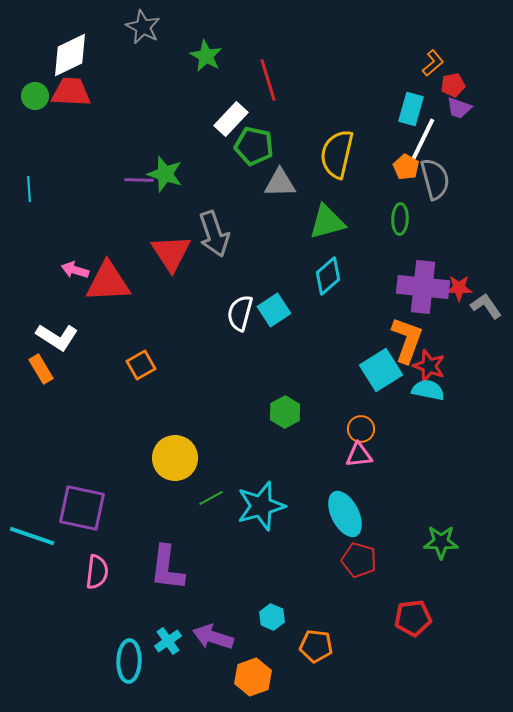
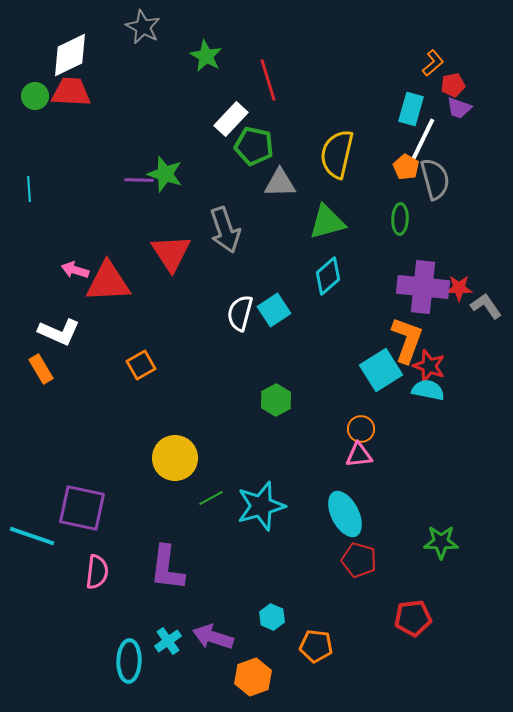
gray arrow at (214, 234): moved 11 px right, 4 px up
white L-shape at (57, 337): moved 2 px right, 5 px up; rotated 9 degrees counterclockwise
green hexagon at (285, 412): moved 9 px left, 12 px up
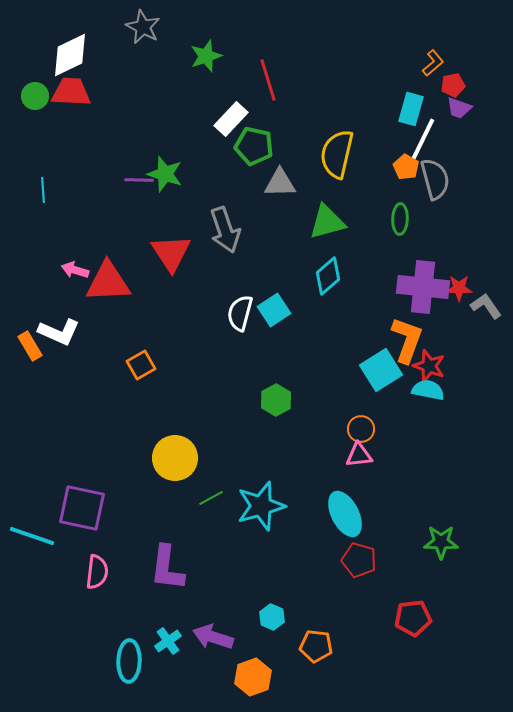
green star at (206, 56): rotated 24 degrees clockwise
cyan line at (29, 189): moved 14 px right, 1 px down
orange rectangle at (41, 369): moved 11 px left, 23 px up
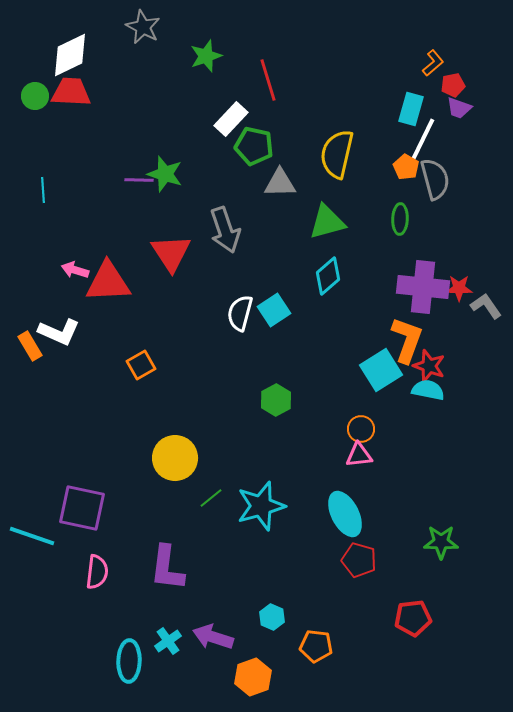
green line at (211, 498): rotated 10 degrees counterclockwise
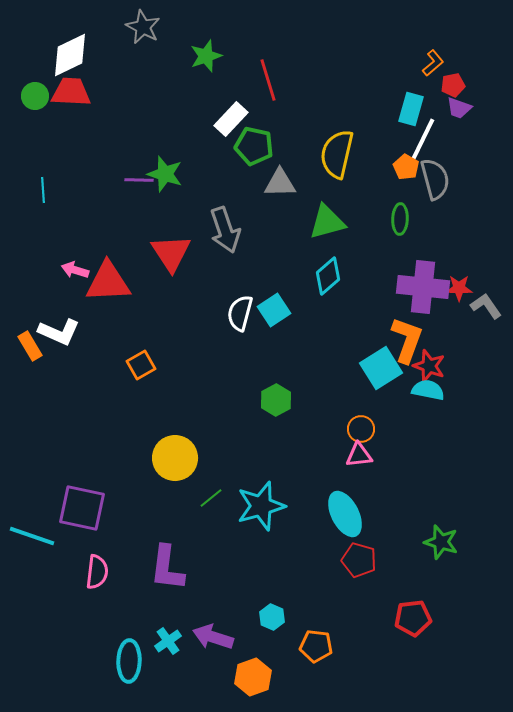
cyan square at (381, 370): moved 2 px up
green star at (441, 542): rotated 16 degrees clockwise
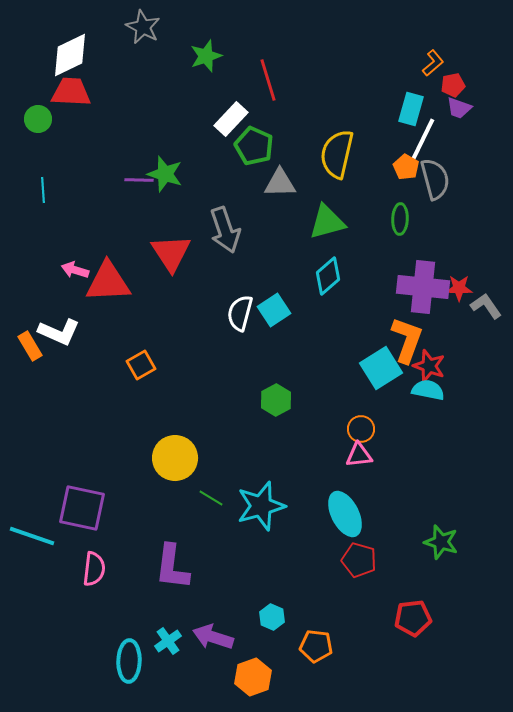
green circle at (35, 96): moved 3 px right, 23 px down
green pentagon at (254, 146): rotated 12 degrees clockwise
green line at (211, 498): rotated 70 degrees clockwise
purple L-shape at (167, 568): moved 5 px right, 1 px up
pink semicircle at (97, 572): moved 3 px left, 3 px up
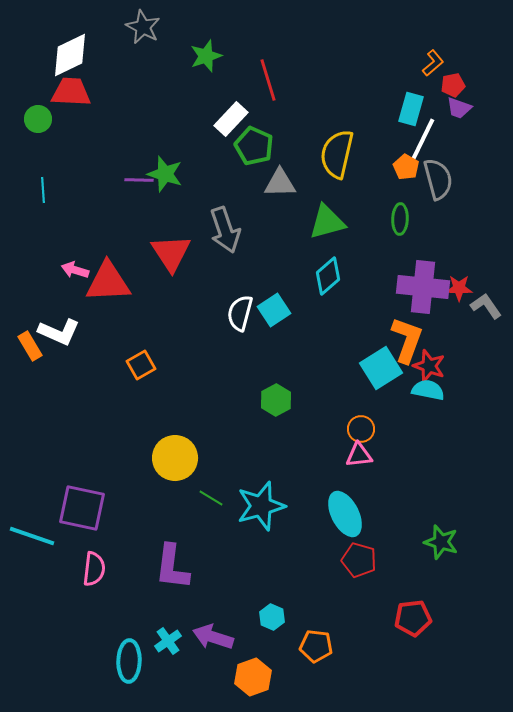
gray semicircle at (435, 179): moved 3 px right
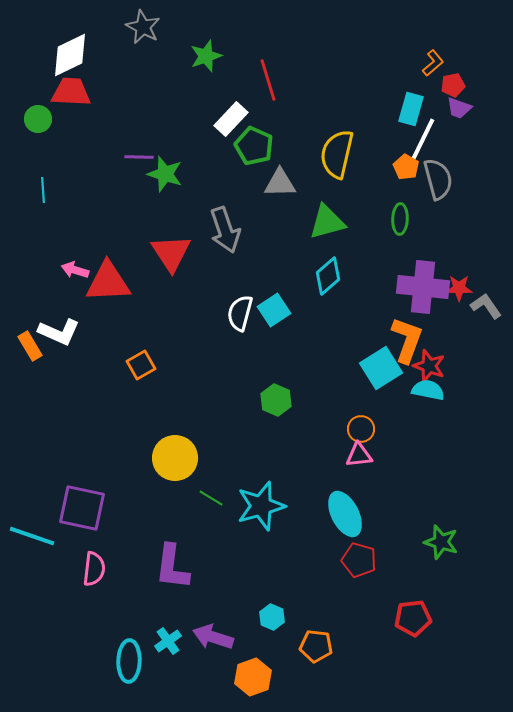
purple line at (139, 180): moved 23 px up
green hexagon at (276, 400): rotated 8 degrees counterclockwise
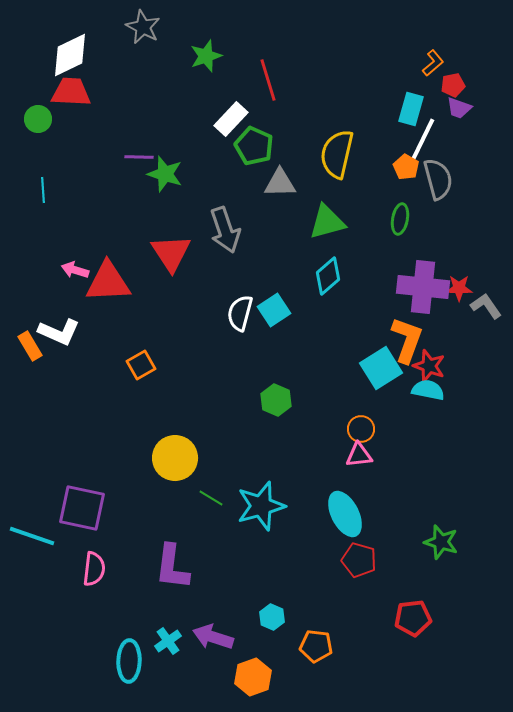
green ellipse at (400, 219): rotated 8 degrees clockwise
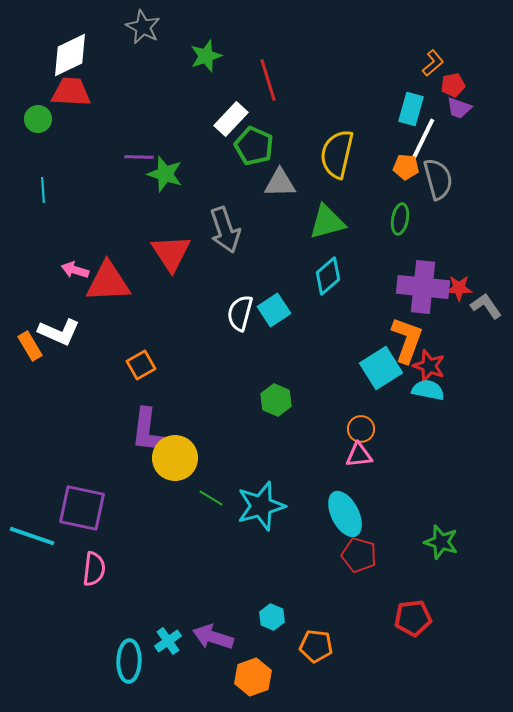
orange pentagon at (406, 167): rotated 25 degrees counterclockwise
red pentagon at (359, 560): moved 5 px up
purple L-shape at (172, 567): moved 24 px left, 136 px up
